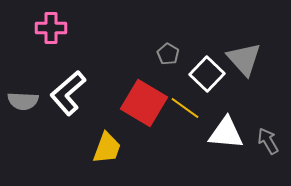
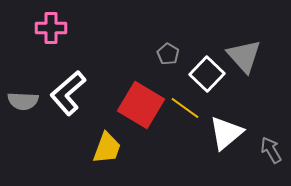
gray triangle: moved 3 px up
red square: moved 3 px left, 2 px down
white triangle: rotated 45 degrees counterclockwise
gray arrow: moved 3 px right, 9 px down
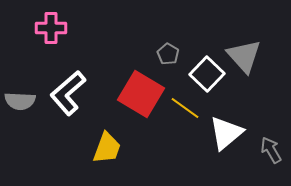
gray semicircle: moved 3 px left
red square: moved 11 px up
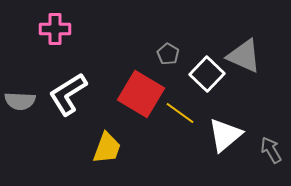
pink cross: moved 4 px right, 1 px down
gray triangle: rotated 24 degrees counterclockwise
white L-shape: moved 1 px down; rotated 9 degrees clockwise
yellow line: moved 5 px left, 5 px down
white triangle: moved 1 px left, 2 px down
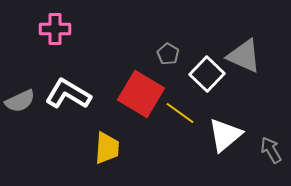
white L-shape: rotated 63 degrees clockwise
gray semicircle: rotated 28 degrees counterclockwise
yellow trapezoid: rotated 16 degrees counterclockwise
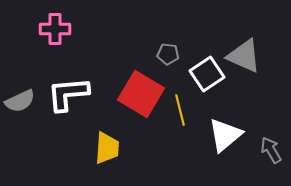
gray pentagon: rotated 25 degrees counterclockwise
white square: rotated 12 degrees clockwise
white L-shape: rotated 36 degrees counterclockwise
yellow line: moved 3 px up; rotated 40 degrees clockwise
